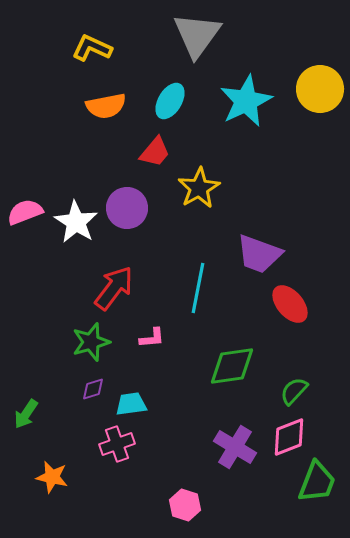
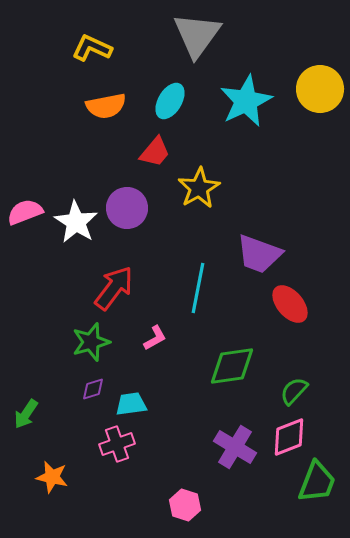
pink L-shape: moved 3 px right; rotated 24 degrees counterclockwise
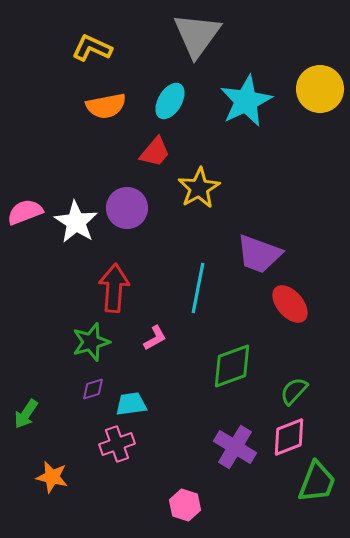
red arrow: rotated 33 degrees counterclockwise
green diamond: rotated 12 degrees counterclockwise
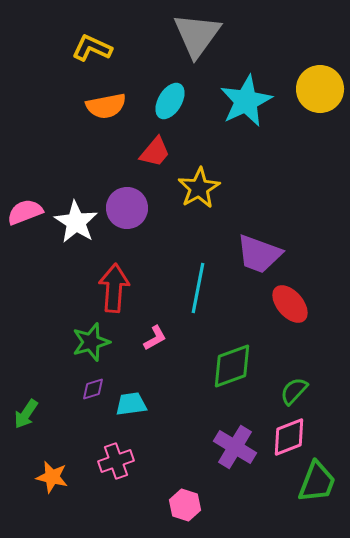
pink cross: moved 1 px left, 17 px down
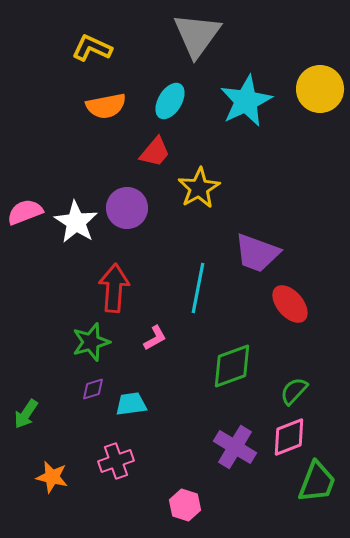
purple trapezoid: moved 2 px left, 1 px up
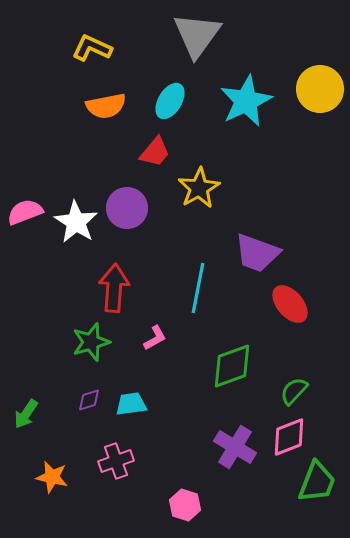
purple diamond: moved 4 px left, 11 px down
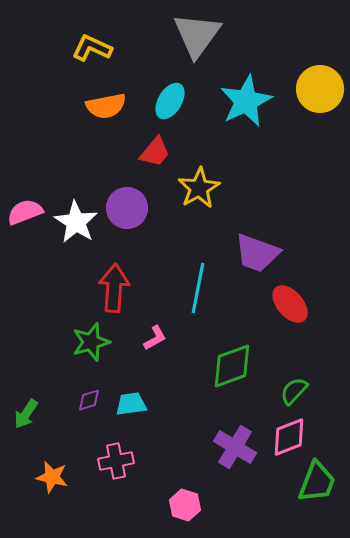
pink cross: rotated 8 degrees clockwise
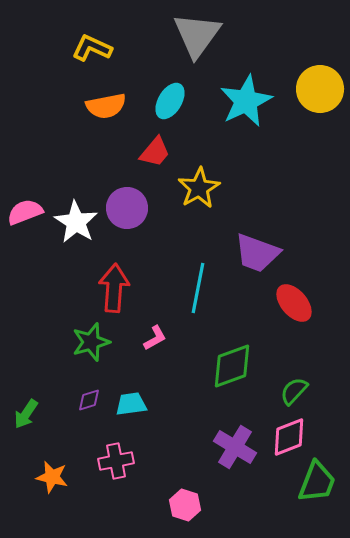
red ellipse: moved 4 px right, 1 px up
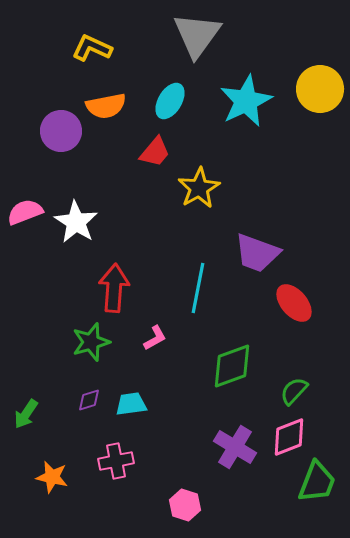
purple circle: moved 66 px left, 77 px up
